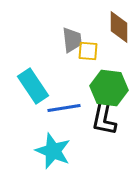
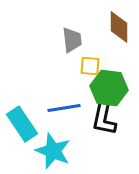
yellow square: moved 2 px right, 15 px down
cyan rectangle: moved 11 px left, 38 px down
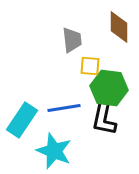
cyan rectangle: moved 4 px up; rotated 68 degrees clockwise
cyan star: moved 1 px right
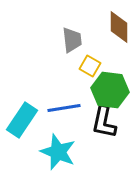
yellow square: rotated 25 degrees clockwise
green hexagon: moved 1 px right, 2 px down
black L-shape: moved 3 px down
cyan star: moved 4 px right, 1 px down
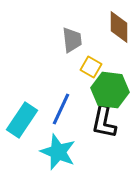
yellow square: moved 1 px right, 1 px down
blue line: moved 3 px left, 1 px down; rotated 56 degrees counterclockwise
